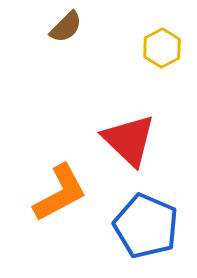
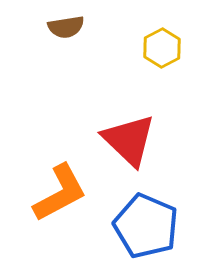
brown semicircle: rotated 36 degrees clockwise
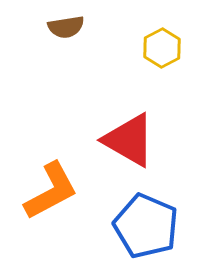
red triangle: rotated 14 degrees counterclockwise
orange L-shape: moved 9 px left, 2 px up
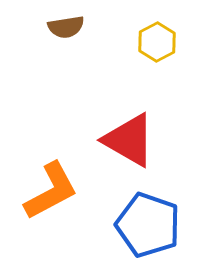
yellow hexagon: moved 5 px left, 6 px up
blue pentagon: moved 2 px right, 1 px up; rotated 4 degrees counterclockwise
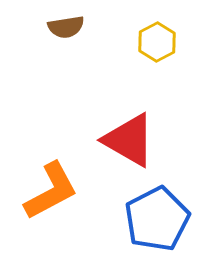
blue pentagon: moved 9 px right, 6 px up; rotated 26 degrees clockwise
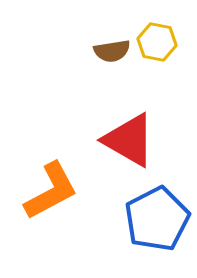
brown semicircle: moved 46 px right, 24 px down
yellow hexagon: rotated 21 degrees counterclockwise
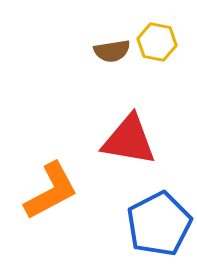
red triangle: rotated 20 degrees counterclockwise
blue pentagon: moved 2 px right, 5 px down
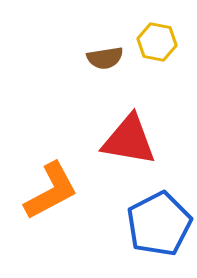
brown semicircle: moved 7 px left, 7 px down
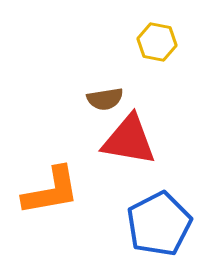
brown semicircle: moved 41 px down
orange L-shape: rotated 18 degrees clockwise
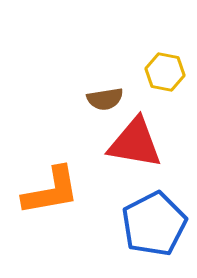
yellow hexagon: moved 8 px right, 30 px down
red triangle: moved 6 px right, 3 px down
blue pentagon: moved 5 px left
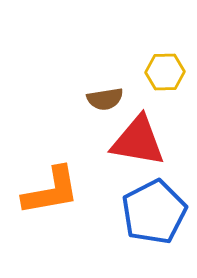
yellow hexagon: rotated 12 degrees counterclockwise
red triangle: moved 3 px right, 2 px up
blue pentagon: moved 12 px up
